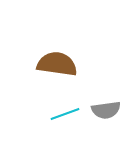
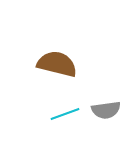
brown semicircle: rotated 6 degrees clockwise
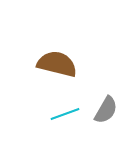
gray semicircle: rotated 52 degrees counterclockwise
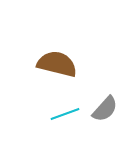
gray semicircle: moved 1 px left, 1 px up; rotated 12 degrees clockwise
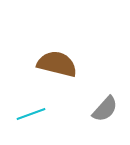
cyan line: moved 34 px left
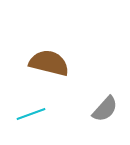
brown semicircle: moved 8 px left, 1 px up
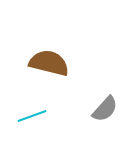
cyan line: moved 1 px right, 2 px down
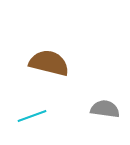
gray semicircle: rotated 124 degrees counterclockwise
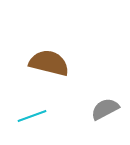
gray semicircle: rotated 36 degrees counterclockwise
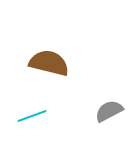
gray semicircle: moved 4 px right, 2 px down
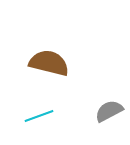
cyan line: moved 7 px right
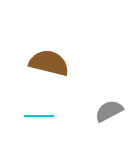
cyan line: rotated 20 degrees clockwise
